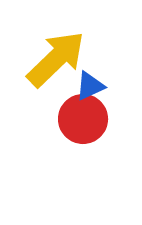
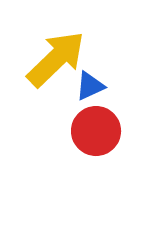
red circle: moved 13 px right, 12 px down
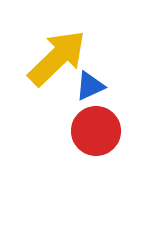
yellow arrow: moved 1 px right, 1 px up
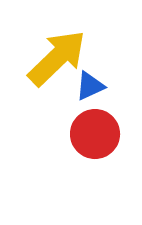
red circle: moved 1 px left, 3 px down
